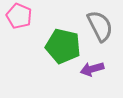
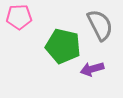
pink pentagon: moved 1 px down; rotated 25 degrees counterclockwise
gray semicircle: moved 1 px up
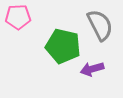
pink pentagon: moved 1 px left
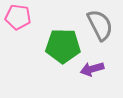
pink pentagon: rotated 10 degrees clockwise
green pentagon: rotated 12 degrees counterclockwise
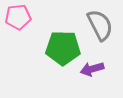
pink pentagon: rotated 15 degrees counterclockwise
green pentagon: moved 2 px down
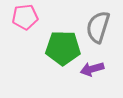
pink pentagon: moved 7 px right
gray semicircle: moved 2 px left, 2 px down; rotated 136 degrees counterclockwise
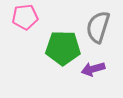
purple arrow: moved 1 px right
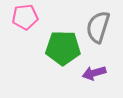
purple arrow: moved 1 px right, 4 px down
